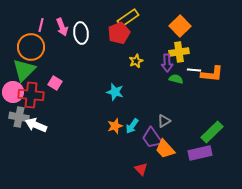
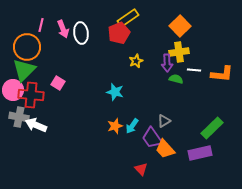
pink arrow: moved 1 px right, 2 px down
orange circle: moved 4 px left
orange L-shape: moved 10 px right
pink square: moved 3 px right
pink circle: moved 2 px up
green rectangle: moved 4 px up
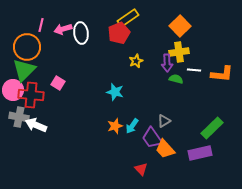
pink arrow: rotated 96 degrees clockwise
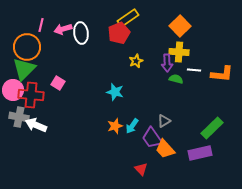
yellow cross: rotated 12 degrees clockwise
green triangle: moved 1 px up
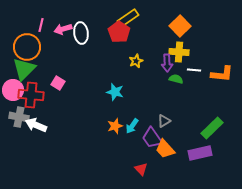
red pentagon: moved 1 px up; rotated 15 degrees counterclockwise
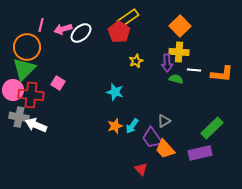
white ellipse: rotated 55 degrees clockwise
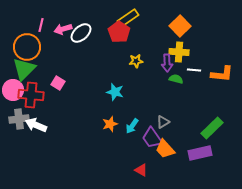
yellow star: rotated 16 degrees clockwise
gray cross: moved 2 px down; rotated 18 degrees counterclockwise
gray triangle: moved 1 px left, 1 px down
orange star: moved 5 px left, 2 px up
red triangle: moved 1 px down; rotated 16 degrees counterclockwise
